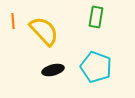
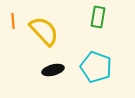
green rectangle: moved 2 px right
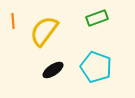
green rectangle: moved 1 px left, 1 px down; rotated 60 degrees clockwise
yellow semicircle: rotated 100 degrees counterclockwise
black ellipse: rotated 20 degrees counterclockwise
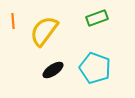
cyan pentagon: moved 1 px left, 1 px down
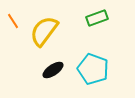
orange line: rotated 28 degrees counterclockwise
cyan pentagon: moved 2 px left, 1 px down
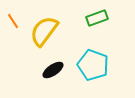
cyan pentagon: moved 4 px up
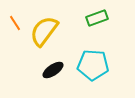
orange line: moved 2 px right, 2 px down
cyan pentagon: rotated 16 degrees counterclockwise
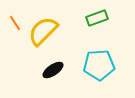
yellow semicircle: moved 1 px left; rotated 8 degrees clockwise
cyan pentagon: moved 6 px right; rotated 8 degrees counterclockwise
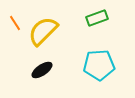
black ellipse: moved 11 px left
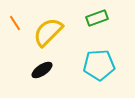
yellow semicircle: moved 5 px right, 1 px down
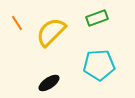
orange line: moved 2 px right
yellow semicircle: moved 3 px right
black ellipse: moved 7 px right, 13 px down
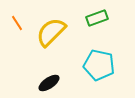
cyan pentagon: rotated 16 degrees clockwise
